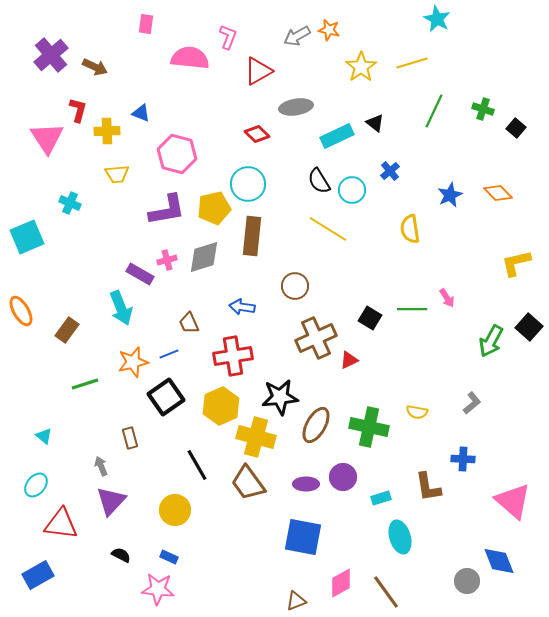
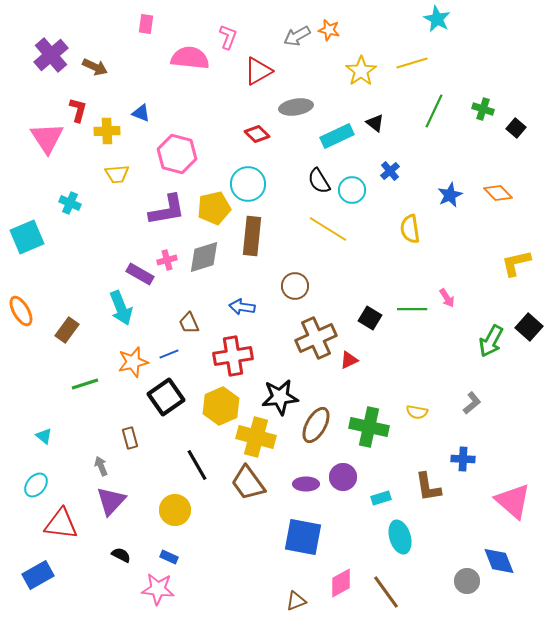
yellow star at (361, 67): moved 4 px down
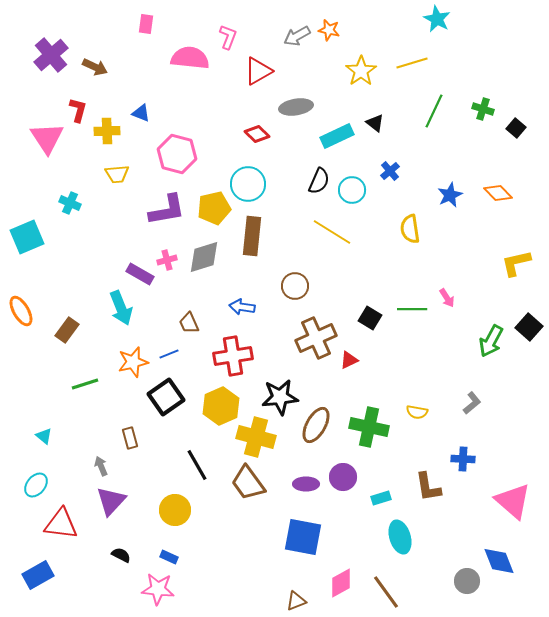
black semicircle at (319, 181): rotated 124 degrees counterclockwise
yellow line at (328, 229): moved 4 px right, 3 px down
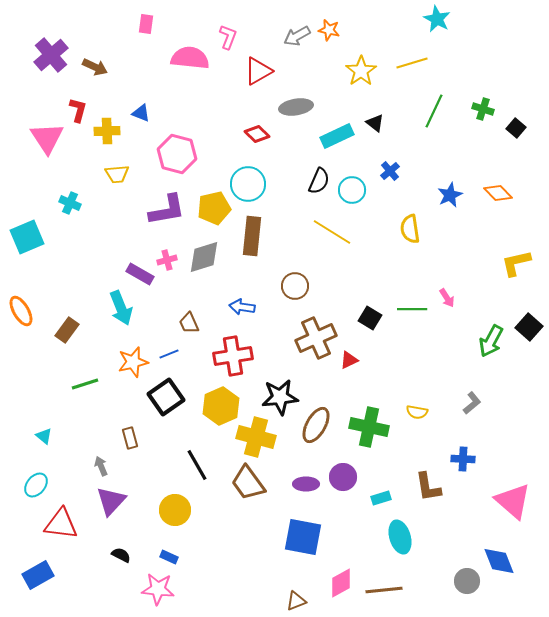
brown line at (386, 592): moved 2 px left, 2 px up; rotated 60 degrees counterclockwise
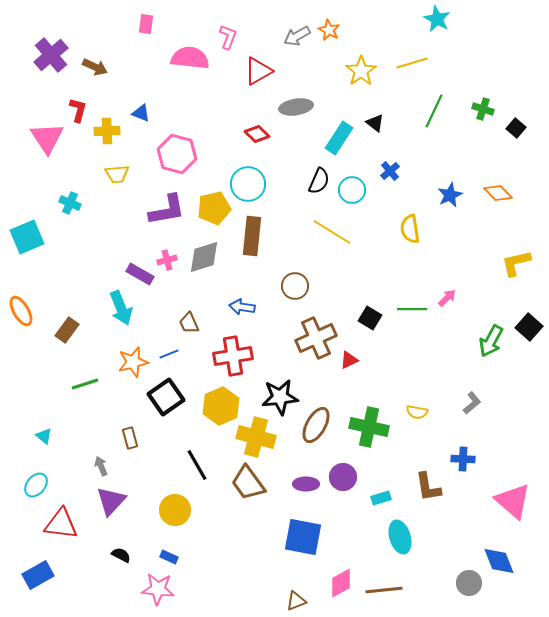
orange star at (329, 30): rotated 15 degrees clockwise
cyan rectangle at (337, 136): moved 2 px right, 2 px down; rotated 32 degrees counterclockwise
pink arrow at (447, 298): rotated 102 degrees counterclockwise
gray circle at (467, 581): moved 2 px right, 2 px down
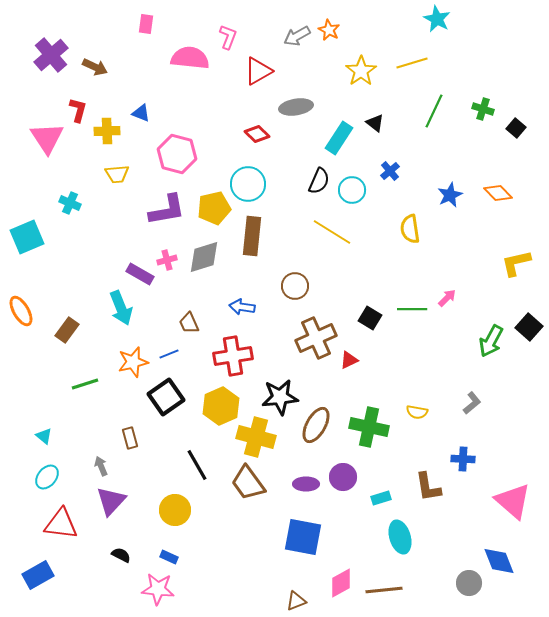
cyan ellipse at (36, 485): moved 11 px right, 8 px up
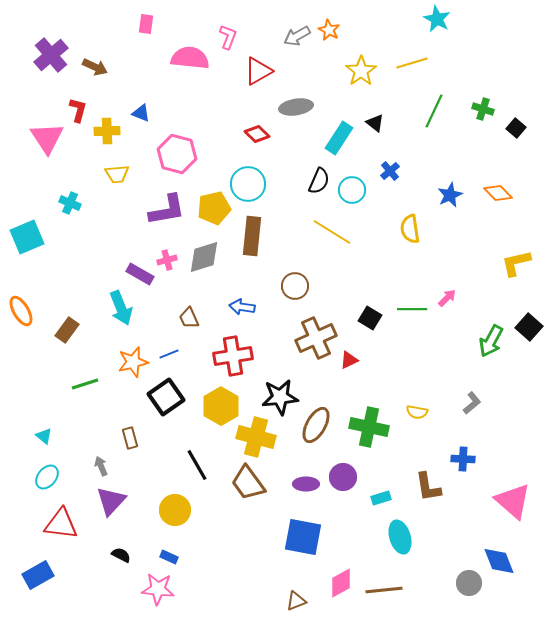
brown trapezoid at (189, 323): moved 5 px up
yellow hexagon at (221, 406): rotated 6 degrees counterclockwise
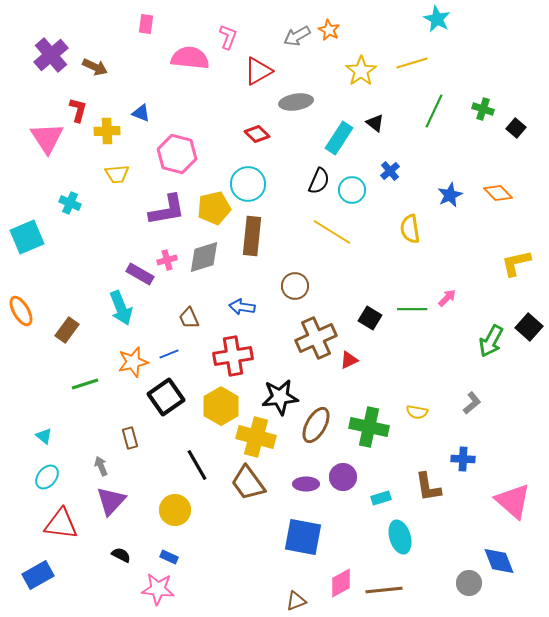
gray ellipse at (296, 107): moved 5 px up
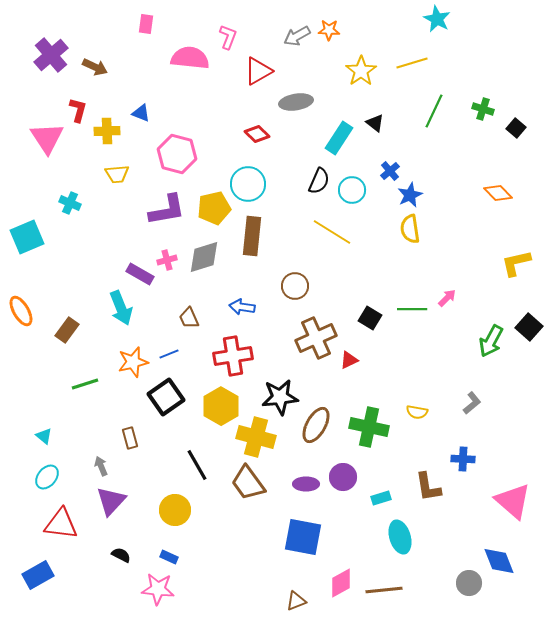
orange star at (329, 30): rotated 25 degrees counterclockwise
blue star at (450, 195): moved 40 px left
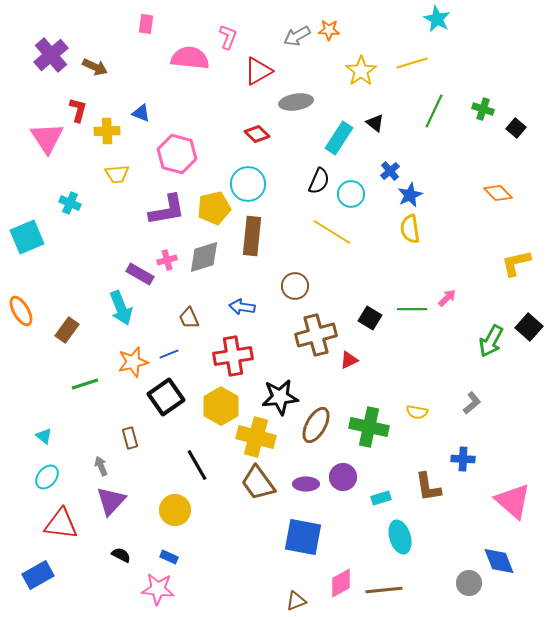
cyan circle at (352, 190): moved 1 px left, 4 px down
brown cross at (316, 338): moved 3 px up; rotated 9 degrees clockwise
brown trapezoid at (248, 483): moved 10 px right
